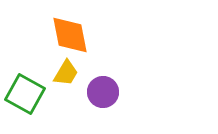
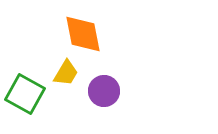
orange diamond: moved 13 px right, 1 px up
purple circle: moved 1 px right, 1 px up
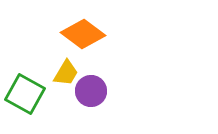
orange diamond: rotated 42 degrees counterclockwise
purple circle: moved 13 px left
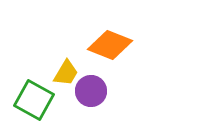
orange diamond: moved 27 px right, 11 px down; rotated 15 degrees counterclockwise
green square: moved 9 px right, 6 px down
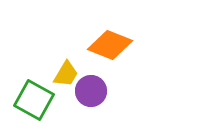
yellow trapezoid: moved 1 px down
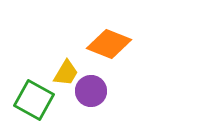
orange diamond: moved 1 px left, 1 px up
yellow trapezoid: moved 1 px up
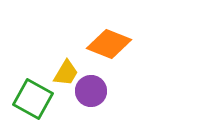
green square: moved 1 px left, 1 px up
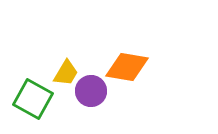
orange diamond: moved 18 px right, 23 px down; rotated 12 degrees counterclockwise
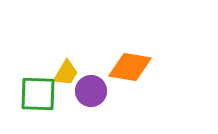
orange diamond: moved 3 px right
green square: moved 5 px right, 5 px up; rotated 27 degrees counterclockwise
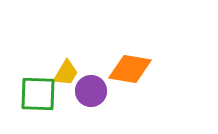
orange diamond: moved 2 px down
